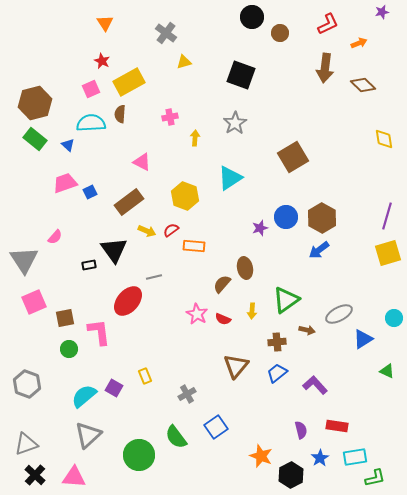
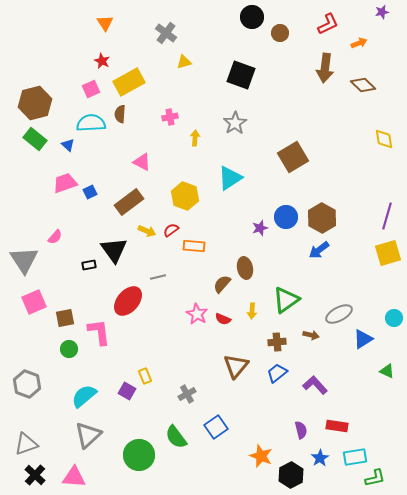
gray line at (154, 277): moved 4 px right
brown arrow at (307, 330): moved 4 px right, 5 px down
purple square at (114, 388): moved 13 px right, 3 px down
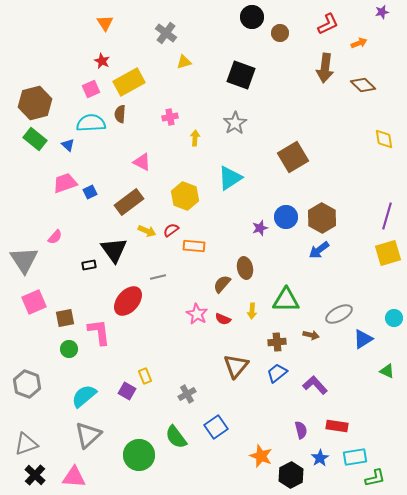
green triangle at (286, 300): rotated 36 degrees clockwise
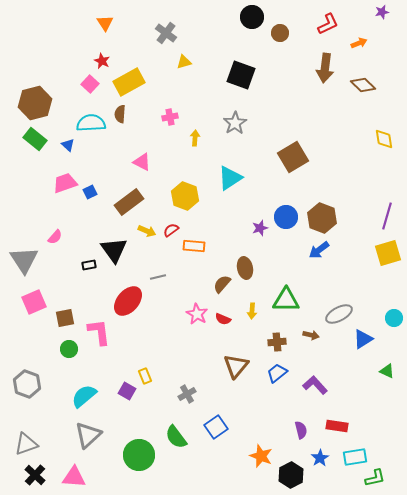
pink square at (91, 89): moved 1 px left, 5 px up; rotated 24 degrees counterclockwise
brown hexagon at (322, 218): rotated 8 degrees counterclockwise
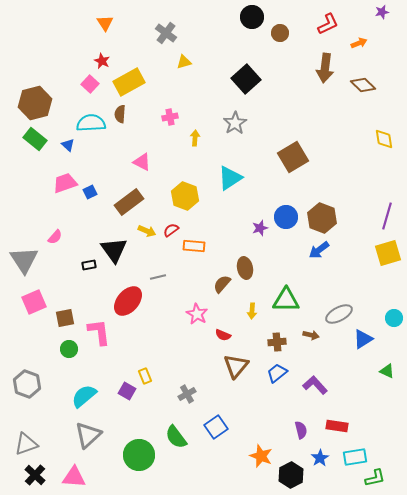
black square at (241, 75): moved 5 px right, 4 px down; rotated 28 degrees clockwise
red semicircle at (223, 319): moved 16 px down
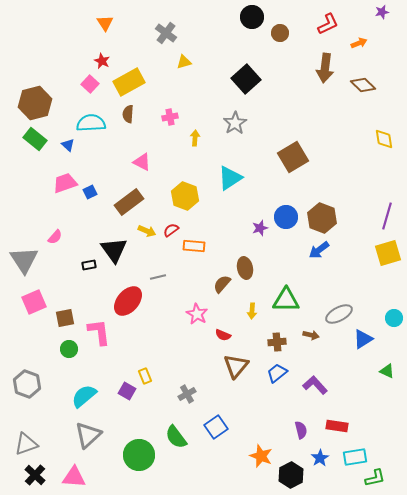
brown semicircle at (120, 114): moved 8 px right
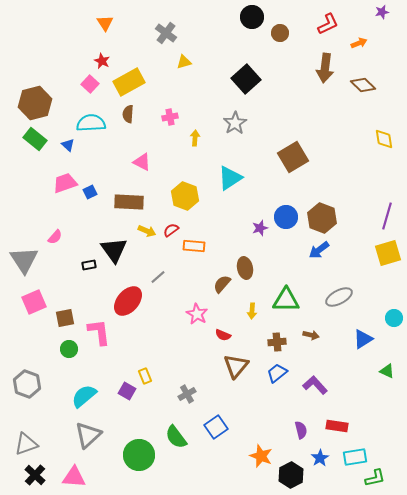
brown rectangle at (129, 202): rotated 40 degrees clockwise
gray line at (158, 277): rotated 28 degrees counterclockwise
gray ellipse at (339, 314): moved 17 px up
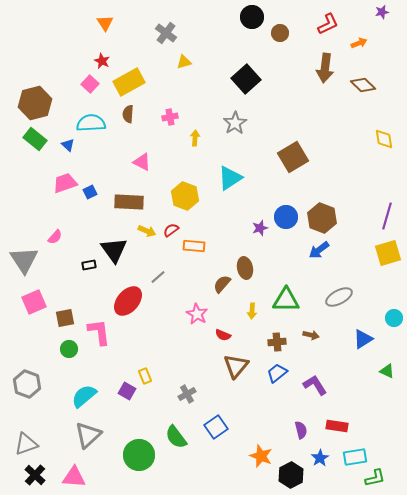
purple L-shape at (315, 385): rotated 10 degrees clockwise
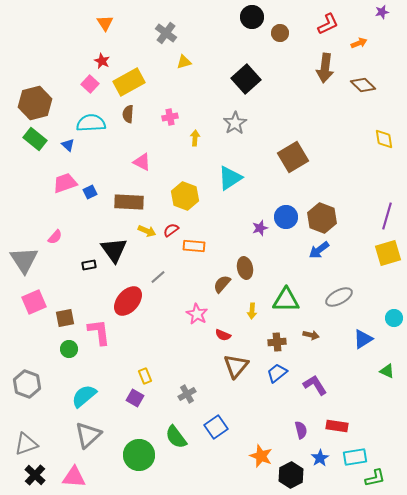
purple square at (127, 391): moved 8 px right, 7 px down
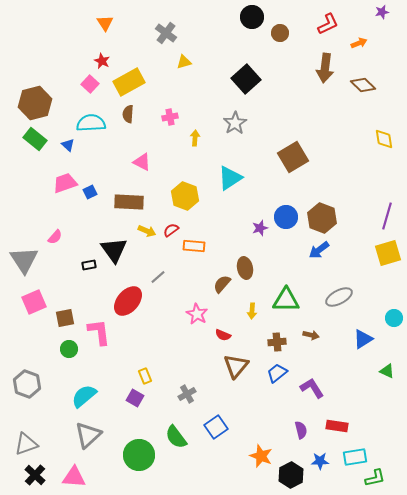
purple L-shape at (315, 385): moved 3 px left, 3 px down
blue star at (320, 458): moved 3 px down; rotated 30 degrees clockwise
